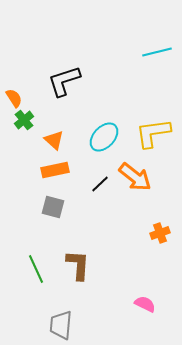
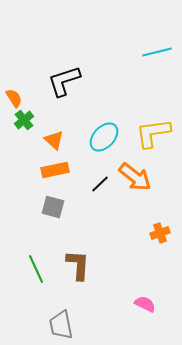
gray trapezoid: rotated 16 degrees counterclockwise
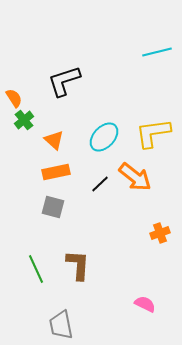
orange rectangle: moved 1 px right, 2 px down
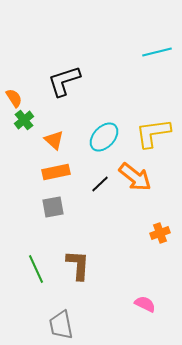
gray square: rotated 25 degrees counterclockwise
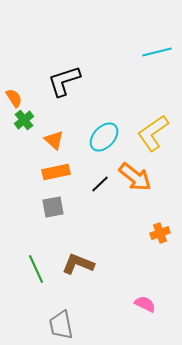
yellow L-shape: rotated 27 degrees counterclockwise
brown L-shape: moved 1 px up; rotated 72 degrees counterclockwise
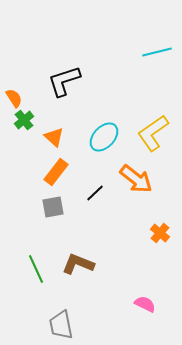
orange triangle: moved 3 px up
orange rectangle: rotated 40 degrees counterclockwise
orange arrow: moved 1 px right, 2 px down
black line: moved 5 px left, 9 px down
orange cross: rotated 30 degrees counterclockwise
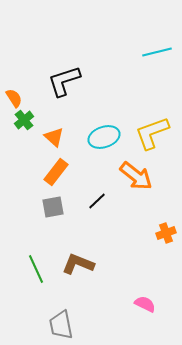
yellow L-shape: moved 1 px left; rotated 15 degrees clockwise
cyan ellipse: rotated 28 degrees clockwise
orange arrow: moved 3 px up
black line: moved 2 px right, 8 px down
orange cross: moved 6 px right; rotated 30 degrees clockwise
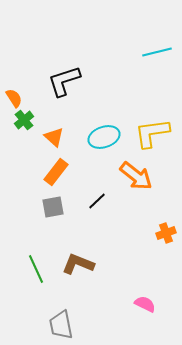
yellow L-shape: rotated 12 degrees clockwise
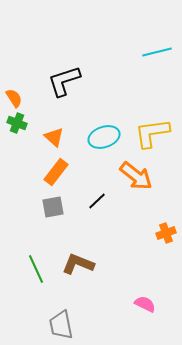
green cross: moved 7 px left, 3 px down; rotated 30 degrees counterclockwise
